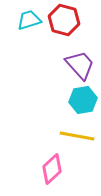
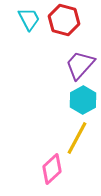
cyan trapezoid: moved 1 px up; rotated 80 degrees clockwise
purple trapezoid: rotated 96 degrees counterclockwise
cyan hexagon: rotated 20 degrees counterclockwise
yellow line: moved 2 px down; rotated 72 degrees counterclockwise
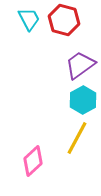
purple trapezoid: rotated 12 degrees clockwise
pink diamond: moved 19 px left, 8 px up
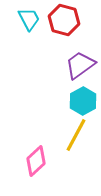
cyan hexagon: moved 1 px down
yellow line: moved 1 px left, 3 px up
pink diamond: moved 3 px right
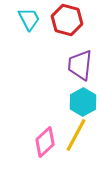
red hexagon: moved 3 px right
purple trapezoid: rotated 48 degrees counterclockwise
cyan hexagon: moved 1 px down
pink diamond: moved 9 px right, 19 px up
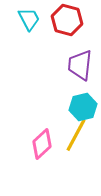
cyan hexagon: moved 5 px down; rotated 16 degrees clockwise
pink diamond: moved 3 px left, 2 px down
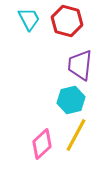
red hexagon: moved 1 px down
cyan hexagon: moved 12 px left, 7 px up
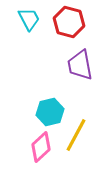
red hexagon: moved 2 px right, 1 px down
purple trapezoid: rotated 16 degrees counterclockwise
cyan hexagon: moved 21 px left, 12 px down
pink diamond: moved 1 px left, 3 px down
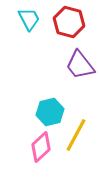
purple trapezoid: rotated 28 degrees counterclockwise
